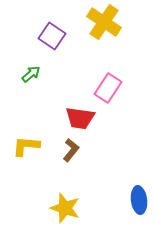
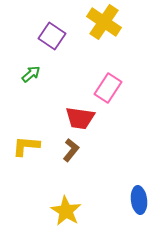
yellow star: moved 1 px right, 3 px down; rotated 12 degrees clockwise
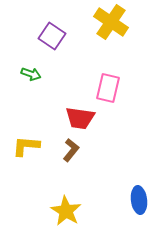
yellow cross: moved 7 px right
green arrow: rotated 60 degrees clockwise
pink rectangle: rotated 20 degrees counterclockwise
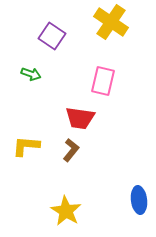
pink rectangle: moved 5 px left, 7 px up
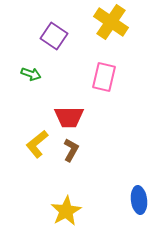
purple square: moved 2 px right
pink rectangle: moved 1 px right, 4 px up
red trapezoid: moved 11 px left, 1 px up; rotated 8 degrees counterclockwise
yellow L-shape: moved 11 px right, 2 px up; rotated 44 degrees counterclockwise
brown L-shape: rotated 10 degrees counterclockwise
yellow star: rotated 12 degrees clockwise
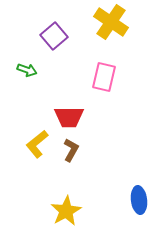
purple square: rotated 16 degrees clockwise
green arrow: moved 4 px left, 4 px up
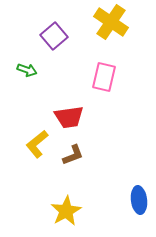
red trapezoid: rotated 8 degrees counterclockwise
brown L-shape: moved 2 px right, 5 px down; rotated 40 degrees clockwise
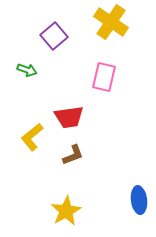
yellow L-shape: moved 5 px left, 7 px up
